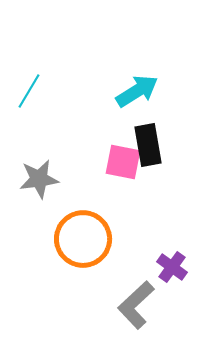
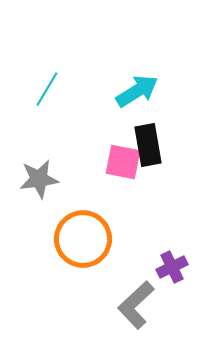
cyan line: moved 18 px right, 2 px up
purple cross: rotated 28 degrees clockwise
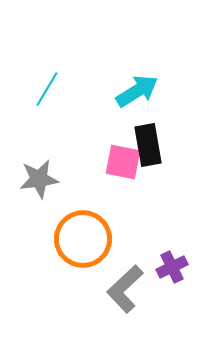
gray L-shape: moved 11 px left, 16 px up
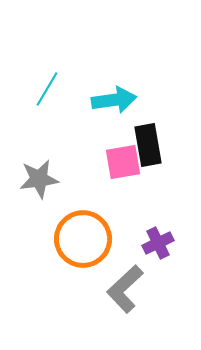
cyan arrow: moved 23 px left, 9 px down; rotated 24 degrees clockwise
pink square: rotated 21 degrees counterclockwise
purple cross: moved 14 px left, 24 px up
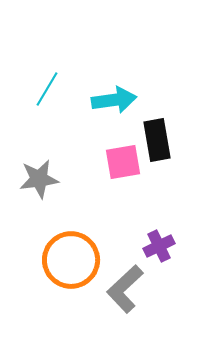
black rectangle: moved 9 px right, 5 px up
orange circle: moved 12 px left, 21 px down
purple cross: moved 1 px right, 3 px down
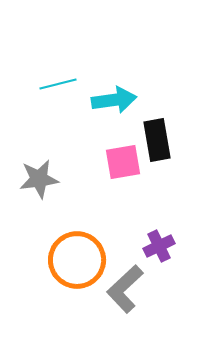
cyan line: moved 11 px right, 5 px up; rotated 45 degrees clockwise
orange circle: moved 6 px right
